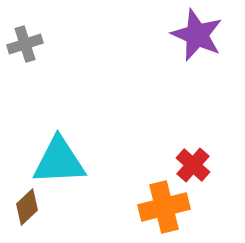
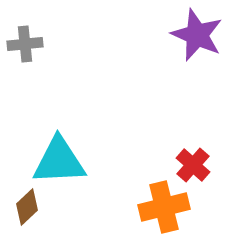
gray cross: rotated 12 degrees clockwise
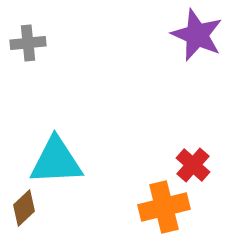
gray cross: moved 3 px right, 1 px up
cyan triangle: moved 3 px left
brown diamond: moved 3 px left, 1 px down
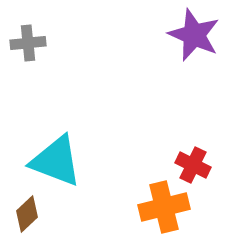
purple star: moved 3 px left
cyan triangle: rotated 24 degrees clockwise
red cross: rotated 16 degrees counterclockwise
brown diamond: moved 3 px right, 6 px down
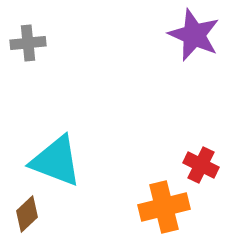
red cross: moved 8 px right
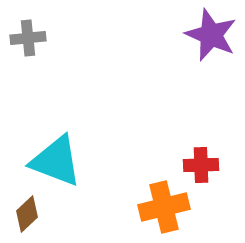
purple star: moved 17 px right
gray cross: moved 5 px up
red cross: rotated 28 degrees counterclockwise
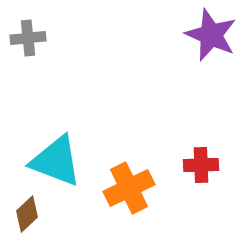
orange cross: moved 35 px left, 19 px up; rotated 12 degrees counterclockwise
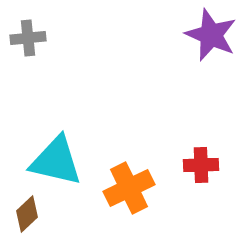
cyan triangle: rotated 8 degrees counterclockwise
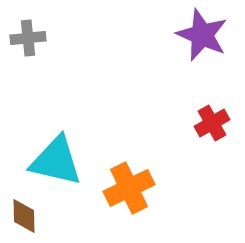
purple star: moved 9 px left
red cross: moved 11 px right, 42 px up; rotated 28 degrees counterclockwise
brown diamond: moved 3 px left, 2 px down; rotated 48 degrees counterclockwise
